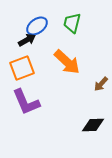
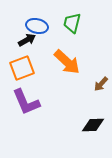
blue ellipse: rotated 50 degrees clockwise
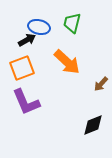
blue ellipse: moved 2 px right, 1 px down
black diamond: rotated 20 degrees counterclockwise
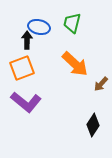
black arrow: rotated 60 degrees counterclockwise
orange arrow: moved 8 px right, 2 px down
purple L-shape: rotated 28 degrees counterclockwise
black diamond: rotated 35 degrees counterclockwise
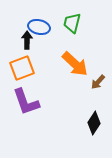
brown arrow: moved 3 px left, 2 px up
purple L-shape: rotated 32 degrees clockwise
black diamond: moved 1 px right, 2 px up
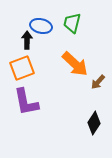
blue ellipse: moved 2 px right, 1 px up
purple L-shape: rotated 8 degrees clockwise
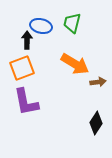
orange arrow: rotated 12 degrees counterclockwise
brown arrow: rotated 140 degrees counterclockwise
black diamond: moved 2 px right
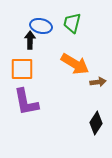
black arrow: moved 3 px right
orange square: moved 1 px down; rotated 20 degrees clockwise
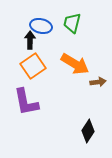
orange square: moved 11 px right, 3 px up; rotated 35 degrees counterclockwise
black diamond: moved 8 px left, 8 px down
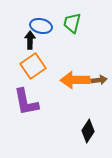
orange arrow: moved 16 px down; rotated 148 degrees clockwise
brown arrow: moved 1 px right, 2 px up
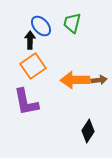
blue ellipse: rotated 35 degrees clockwise
